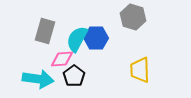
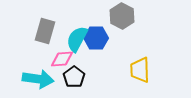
gray hexagon: moved 11 px left, 1 px up; rotated 10 degrees clockwise
black pentagon: moved 1 px down
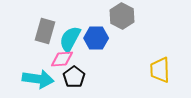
cyan semicircle: moved 7 px left
yellow trapezoid: moved 20 px right
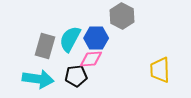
gray rectangle: moved 15 px down
pink diamond: moved 29 px right
black pentagon: moved 2 px right, 1 px up; rotated 30 degrees clockwise
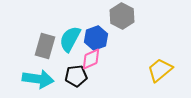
blue hexagon: rotated 20 degrees counterclockwise
pink diamond: rotated 20 degrees counterclockwise
yellow trapezoid: rotated 52 degrees clockwise
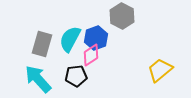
gray rectangle: moved 3 px left, 2 px up
pink diamond: moved 4 px up; rotated 10 degrees counterclockwise
cyan arrow: rotated 140 degrees counterclockwise
